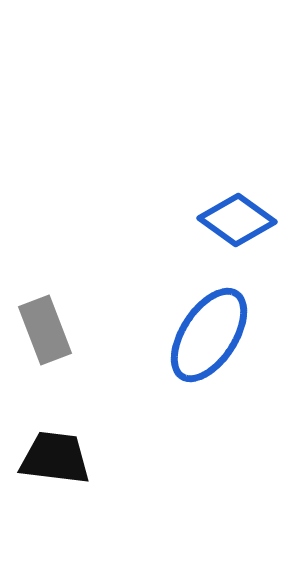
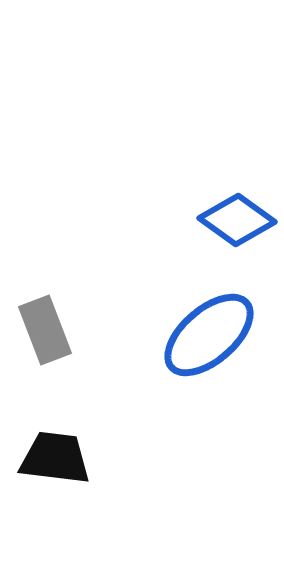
blue ellipse: rotated 16 degrees clockwise
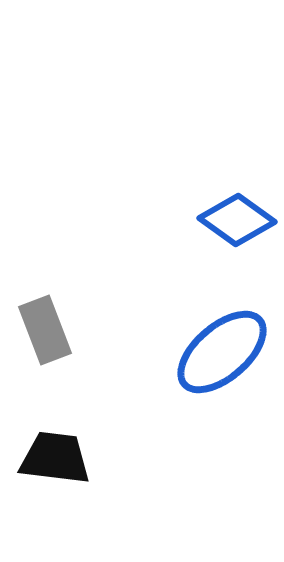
blue ellipse: moved 13 px right, 17 px down
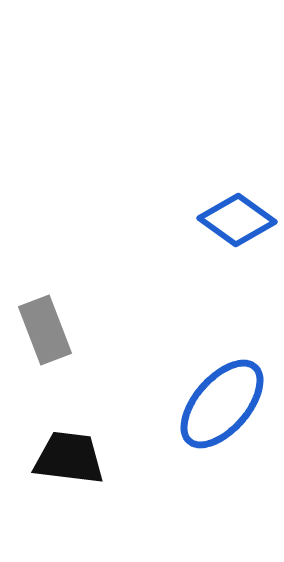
blue ellipse: moved 52 px down; rotated 8 degrees counterclockwise
black trapezoid: moved 14 px right
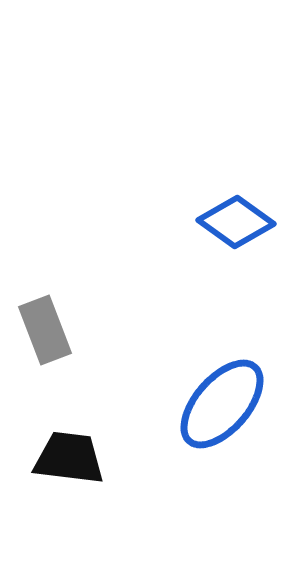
blue diamond: moved 1 px left, 2 px down
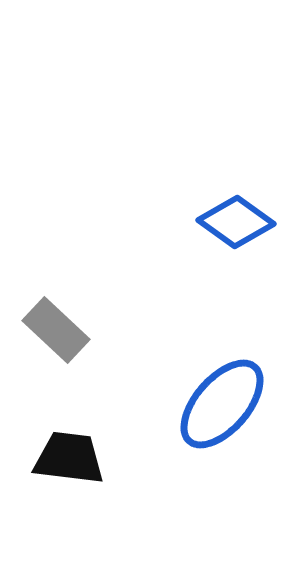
gray rectangle: moved 11 px right; rotated 26 degrees counterclockwise
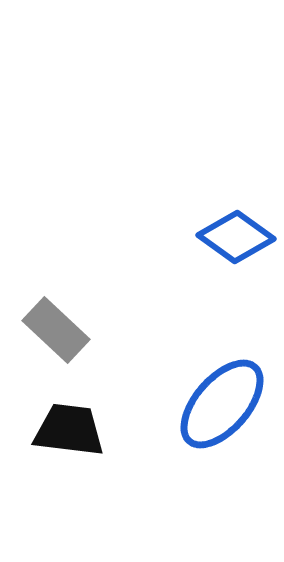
blue diamond: moved 15 px down
black trapezoid: moved 28 px up
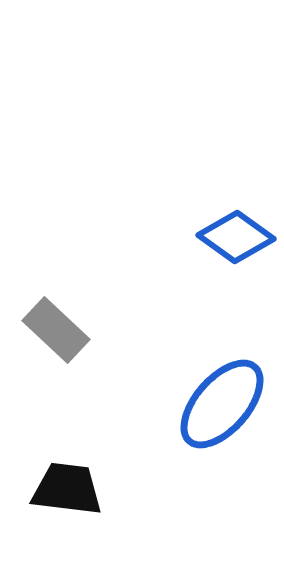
black trapezoid: moved 2 px left, 59 px down
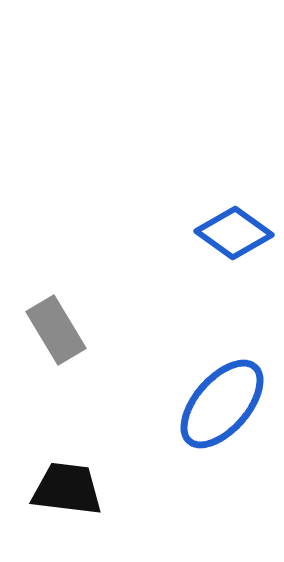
blue diamond: moved 2 px left, 4 px up
gray rectangle: rotated 16 degrees clockwise
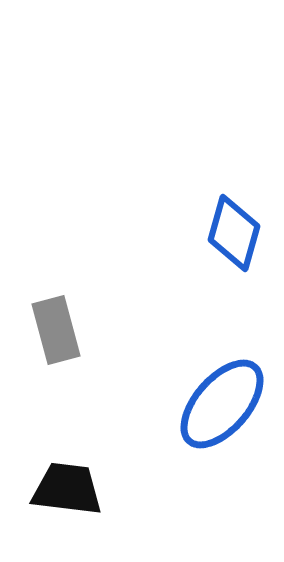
blue diamond: rotated 70 degrees clockwise
gray rectangle: rotated 16 degrees clockwise
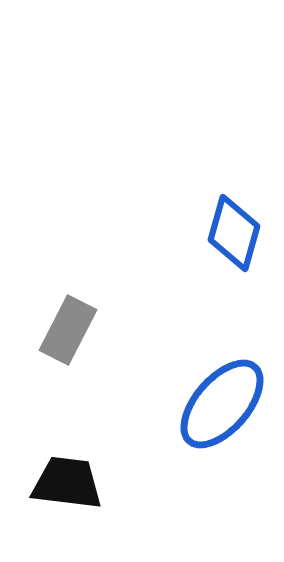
gray rectangle: moved 12 px right; rotated 42 degrees clockwise
black trapezoid: moved 6 px up
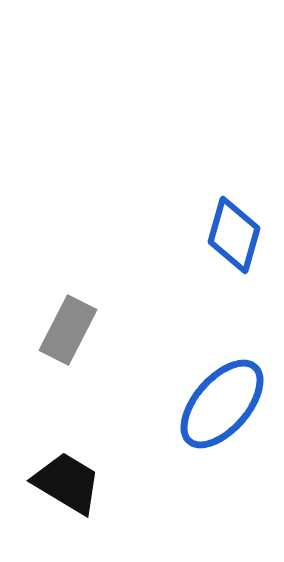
blue diamond: moved 2 px down
black trapezoid: rotated 24 degrees clockwise
